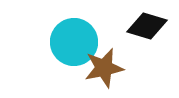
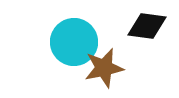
black diamond: rotated 9 degrees counterclockwise
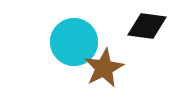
brown star: rotated 15 degrees counterclockwise
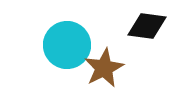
cyan circle: moved 7 px left, 3 px down
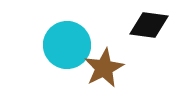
black diamond: moved 2 px right, 1 px up
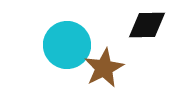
black diamond: moved 2 px left; rotated 9 degrees counterclockwise
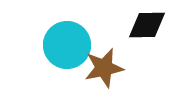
brown star: rotated 15 degrees clockwise
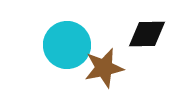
black diamond: moved 9 px down
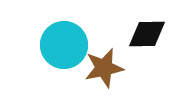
cyan circle: moved 3 px left
